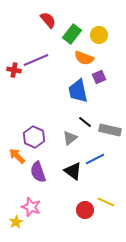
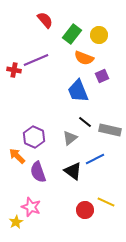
red semicircle: moved 3 px left
purple square: moved 3 px right, 1 px up
blue trapezoid: rotated 10 degrees counterclockwise
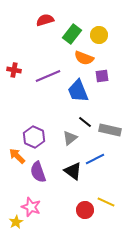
red semicircle: rotated 66 degrees counterclockwise
purple line: moved 12 px right, 16 px down
purple square: rotated 16 degrees clockwise
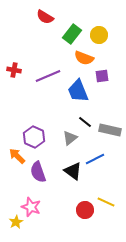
red semicircle: moved 3 px up; rotated 132 degrees counterclockwise
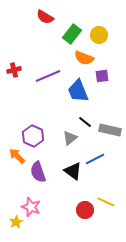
red cross: rotated 24 degrees counterclockwise
purple hexagon: moved 1 px left, 1 px up
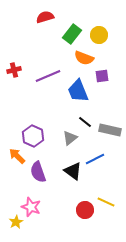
red semicircle: rotated 132 degrees clockwise
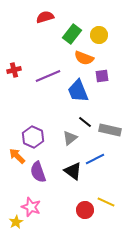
purple hexagon: moved 1 px down
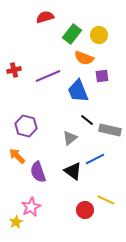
black line: moved 2 px right, 2 px up
purple hexagon: moved 7 px left, 11 px up; rotated 10 degrees counterclockwise
yellow line: moved 2 px up
pink star: rotated 24 degrees clockwise
